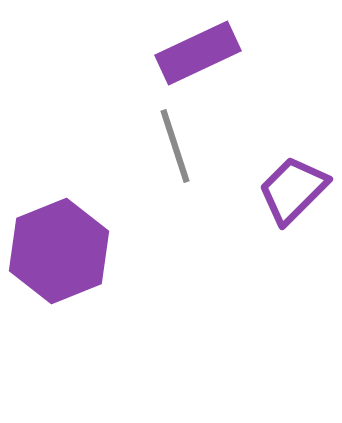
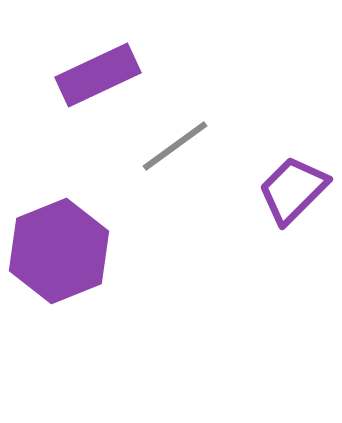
purple rectangle: moved 100 px left, 22 px down
gray line: rotated 72 degrees clockwise
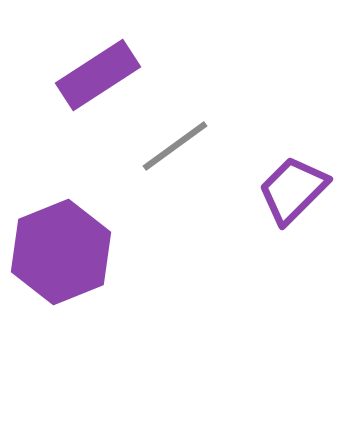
purple rectangle: rotated 8 degrees counterclockwise
purple hexagon: moved 2 px right, 1 px down
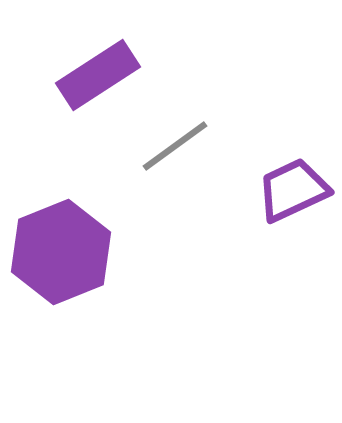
purple trapezoid: rotated 20 degrees clockwise
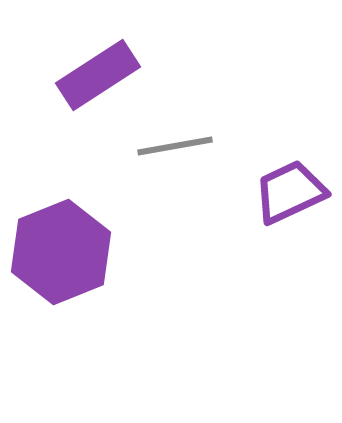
gray line: rotated 26 degrees clockwise
purple trapezoid: moved 3 px left, 2 px down
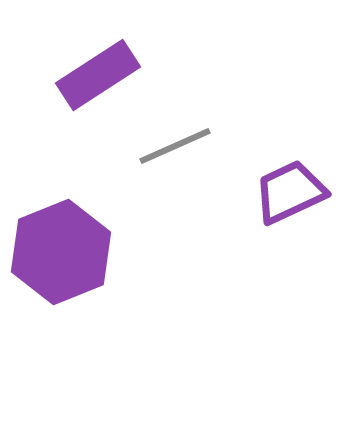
gray line: rotated 14 degrees counterclockwise
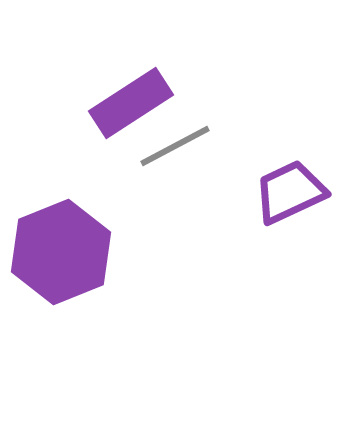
purple rectangle: moved 33 px right, 28 px down
gray line: rotated 4 degrees counterclockwise
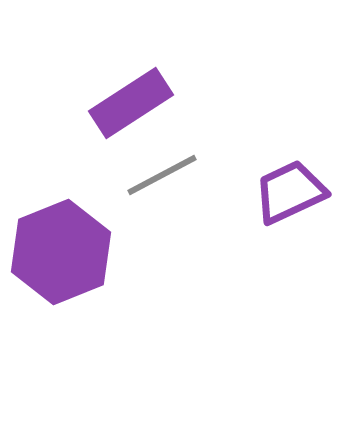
gray line: moved 13 px left, 29 px down
